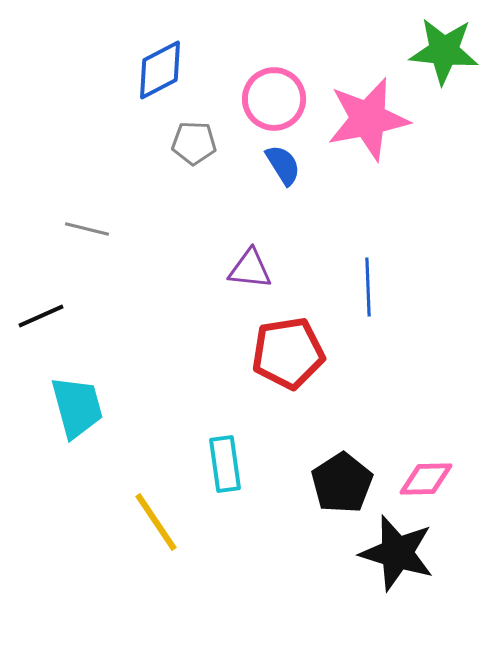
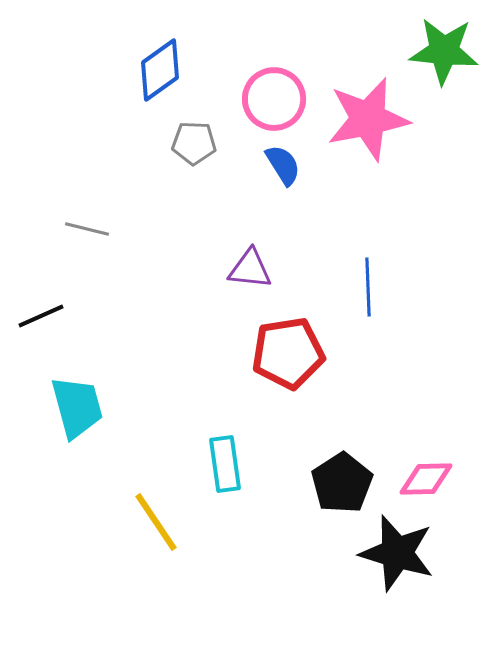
blue diamond: rotated 8 degrees counterclockwise
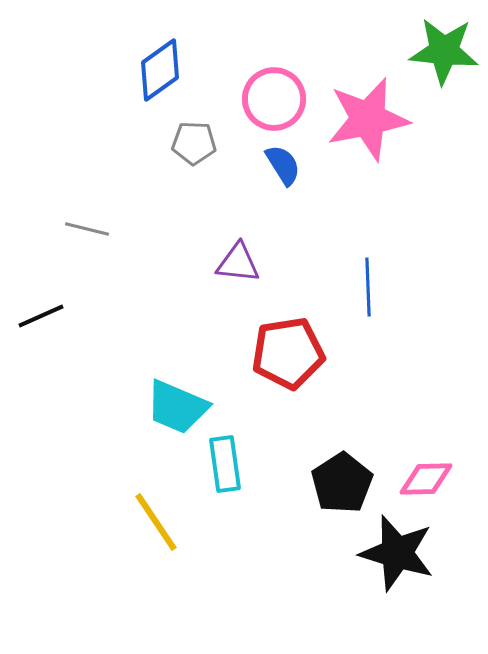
purple triangle: moved 12 px left, 6 px up
cyan trapezoid: moved 100 px right; rotated 128 degrees clockwise
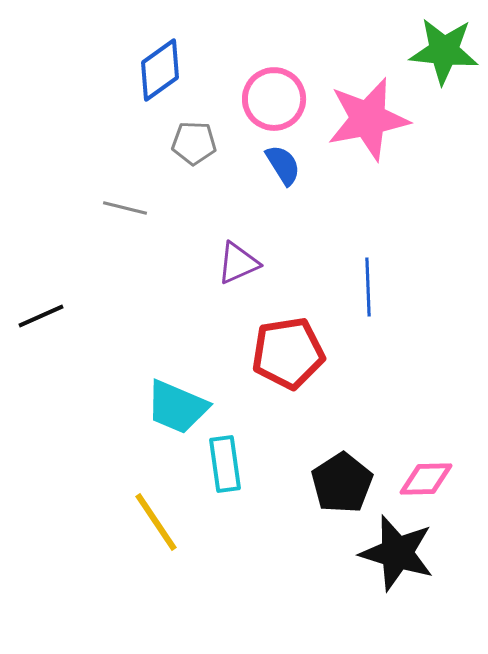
gray line: moved 38 px right, 21 px up
purple triangle: rotated 30 degrees counterclockwise
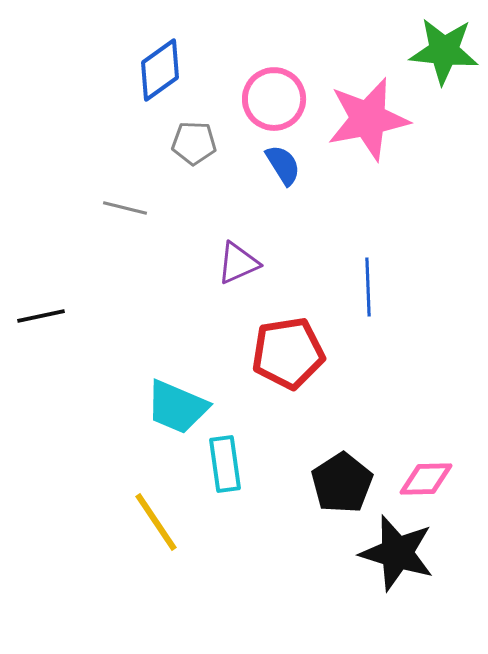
black line: rotated 12 degrees clockwise
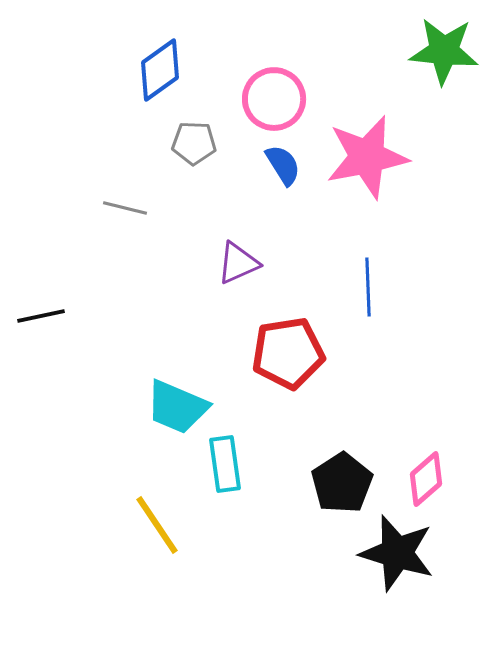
pink star: moved 1 px left, 38 px down
pink diamond: rotated 40 degrees counterclockwise
yellow line: moved 1 px right, 3 px down
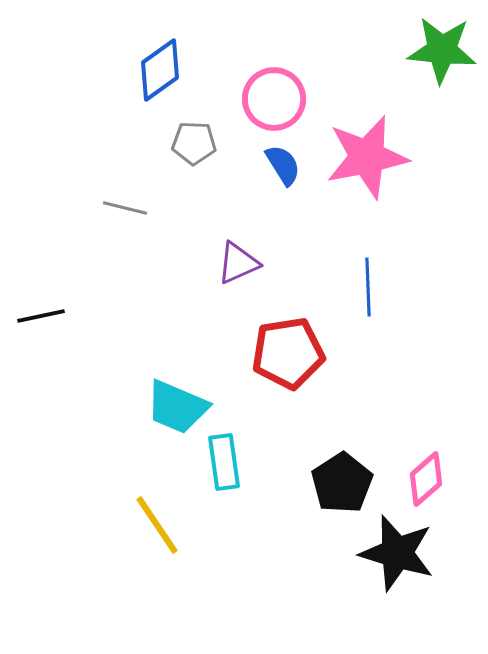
green star: moved 2 px left, 1 px up
cyan rectangle: moved 1 px left, 2 px up
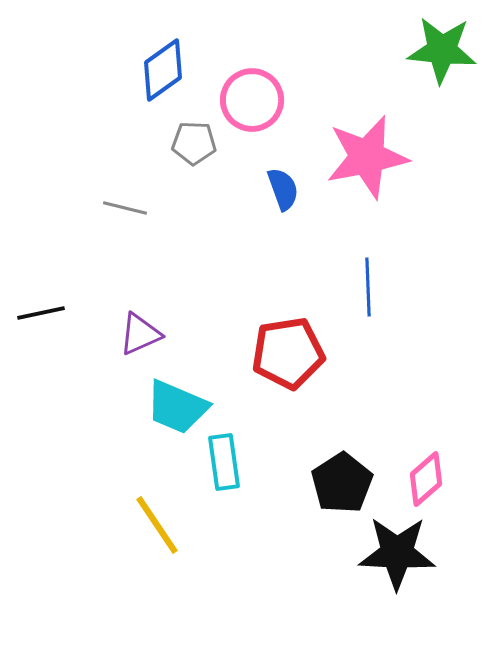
blue diamond: moved 3 px right
pink circle: moved 22 px left, 1 px down
blue semicircle: moved 24 px down; rotated 12 degrees clockwise
purple triangle: moved 98 px left, 71 px down
black line: moved 3 px up
black star: rotated 14 degrees counterclockwise
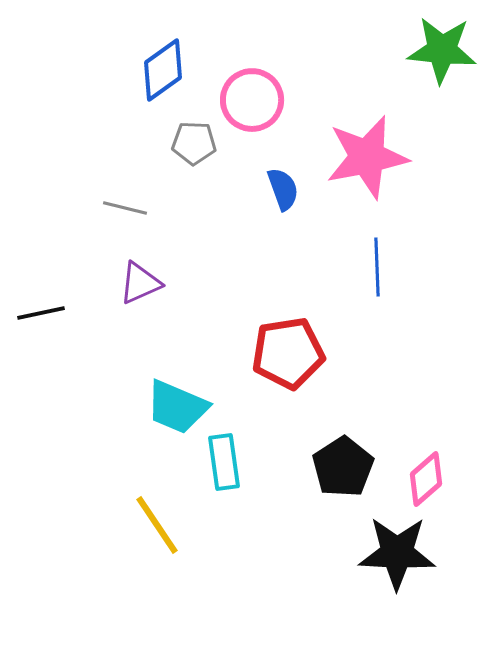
blue line: moved 9 px right, 20 px up
purple triangle: moved 51 px up
black pentagon: moved 1 px right, 16 px up
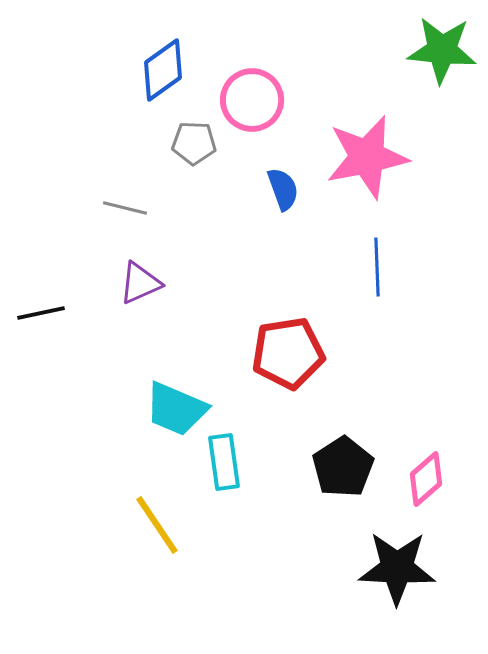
cyan trapezoid: moved 1 px left, 2 px down
black star: moved 15 px down
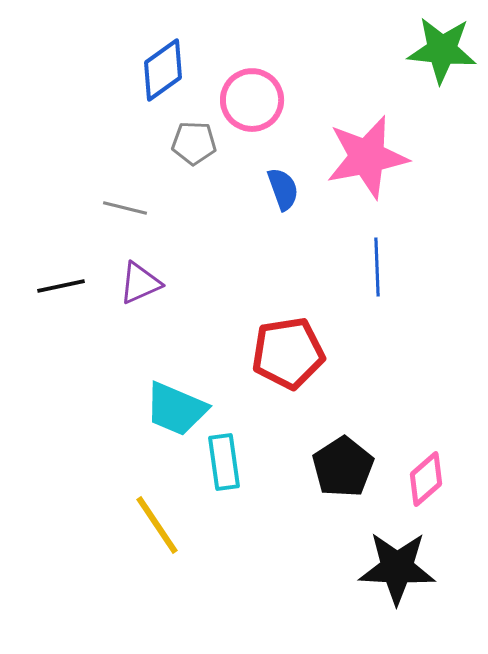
black line: moved 20 px right, 27 px up
